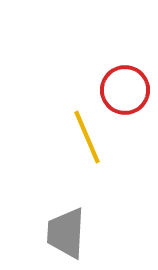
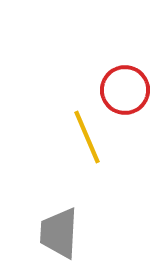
gray trapezoid: moved 7 px left
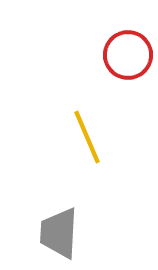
red circle: moved 3 px right, 35 px up
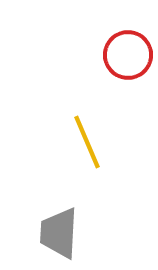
yellow line: moved 5 px down
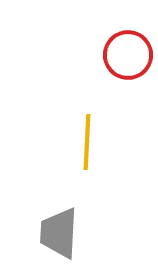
yellow line: rotated 26 degrees clockwise
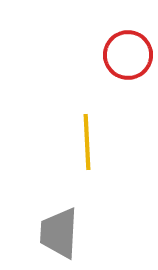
yellow line: rotated 6 degrees counterclockwise
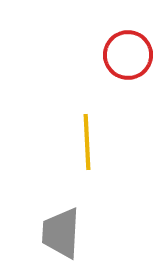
gray trapezoid: moved 2 px right
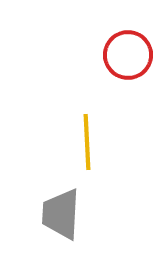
gray trapezoid: moved 19 px up
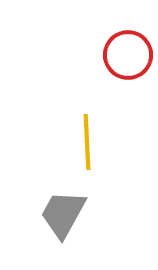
gray trapezoid: moved 2 px right; rotated 26 degrees clockwise
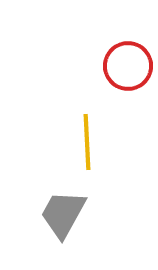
red circle: moved 11 px down
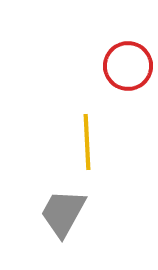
gray trapezoid: moved 1 px up
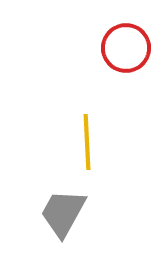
red circle: moved 2 px left, 18 px up
